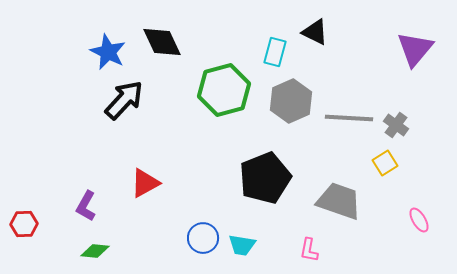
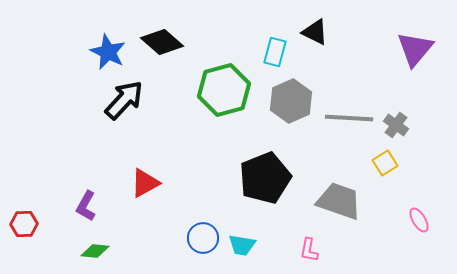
black diamond: rotated 24 degrees counterclockwise
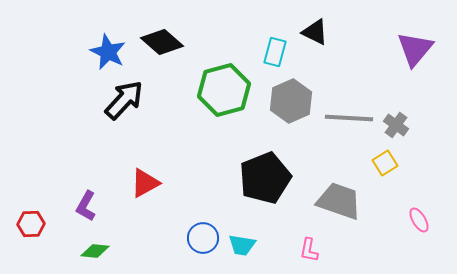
red hexagon: moved 7 px right
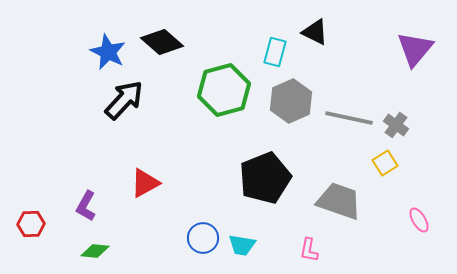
gray line: rotated 9 degrees clockwise
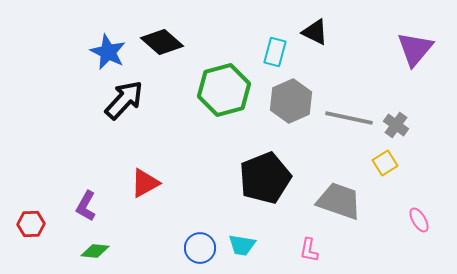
blue circle: moved 3 px left, 10 px down
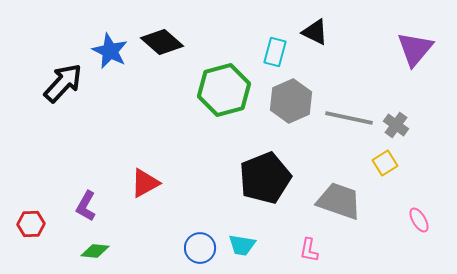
blue star: moved 2 px right, 1 px up
black arrow: moved 61 px left, 17 px up
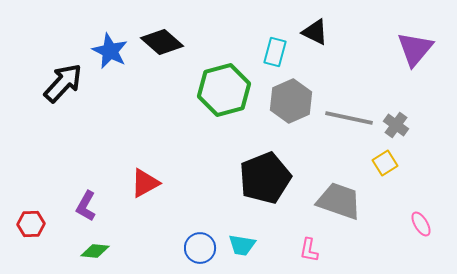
pink ellipse: moved 2 px right, 4 px down
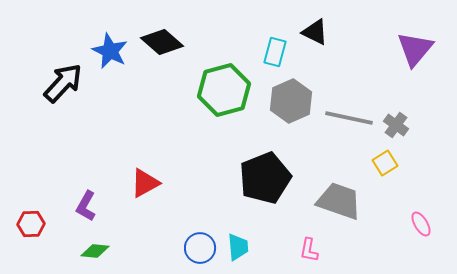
cyan trapezoid: moved 4 px left, 2 px down; rotated 104 degrees counterclockwise
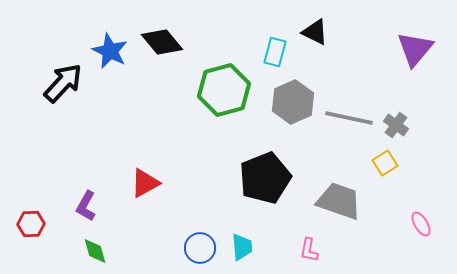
black diamond: rotated 9 degrees clockwise
gray hexagon: moved 2 px right, 1 px down
cyan trapezoid: moved 4 px right
green diamond: rotated 68 degrees clockwise
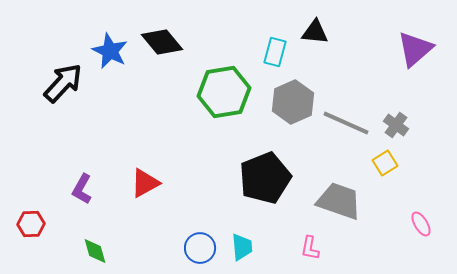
black triangle: rotated 20 degrees counterclockwise
purple triangle: rotated 9 degrees clockwise
green hexagon: moved 2 px down; rotated 6 degrees clockwise
gray line: moved 3 px left, 5 px down; rotated 12 degrees clockwise
purple L-shape: moved 4 px left, 17 px up
pink L-shape: moved 1 px right, 2 px up
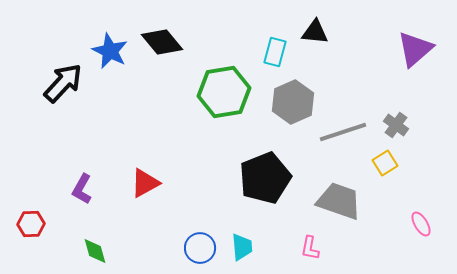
gray line: moved 3 px left, 9 px down; rotated 42 degrees counterclockwise
